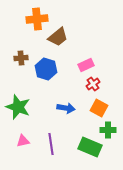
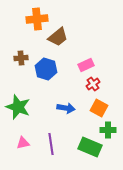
pink triangle: moved 2 px down
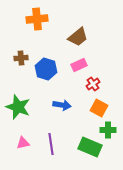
brown trapezoid: moved 20 px right
pink rectangle: moved 7 px left
blue arrow: moved 4 px left, 3 px up
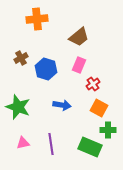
brown trapezoid: moved 1 px right
brown cross: rotated 24 degrees counterclockwise
pink rectangle: rotated 42 degrees counterclockwise
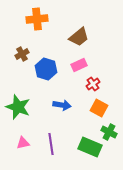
brown cross: moved 1 px right, 4 px up
pink rectangle: rotated 42 degrees clockwise
green cross: moved 1 px right, 2 px down; rotated 28 degrees clockwise
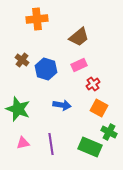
brown cross: moved 6 px down; rotated 24 degrees counterclockwise
green star: moved 2 px down
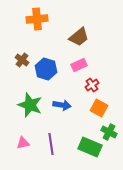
red cross: moved 1 px left, 1 px down
green star: moved 12 px right, 4 px up
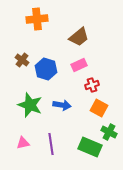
red cross: rotated 16 degrees clockwise
